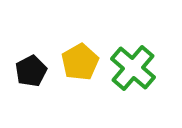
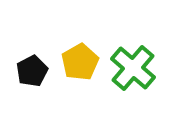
black pentagon: moved 1 px right
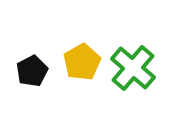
yellow pentagon: moved 2 px right
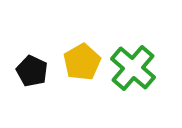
black pentagon: rotated 20 degrees counterclockwise
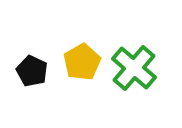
green cross: moved 1 px right
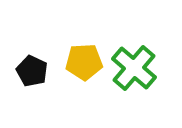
yellow pentagon: moved 2 px right; rotated 27 degrees clockwise
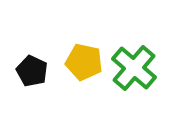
yellow pentagon: rotated 15 degrees clockwise
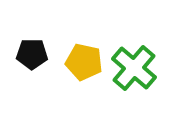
black pentagon: moved 17 px up; rotated 24 degrees counterclockwise
